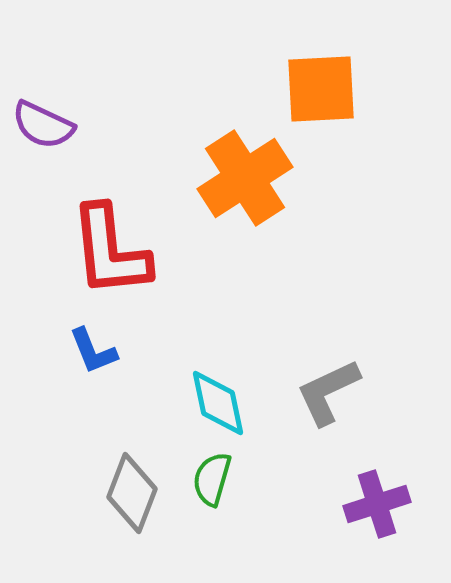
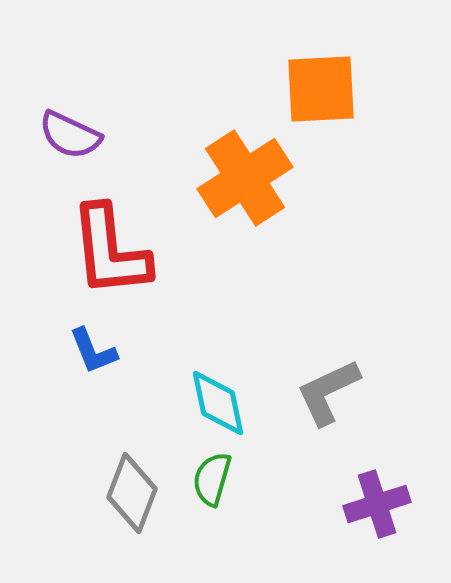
purple semicircle: moved 27 px right, 10 px down
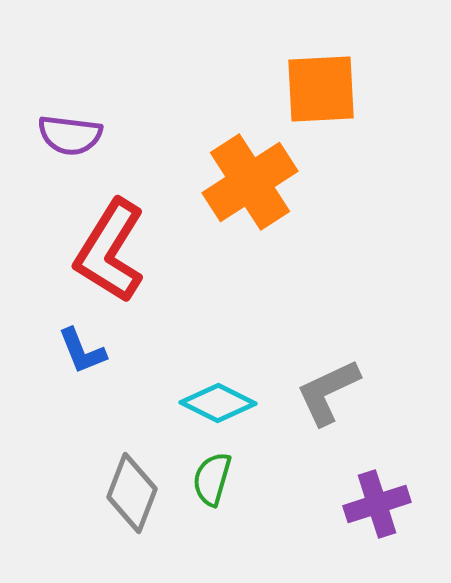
purple semicircle: rotated 18 degrees counterclockwise
orange cross: moved 5 px right, 4 px down
red L-shape: rotated 38 degrees clockwise
blue L-shape: moved 11 px left
cyan diamond: rotated 52 degrees counterclockwise
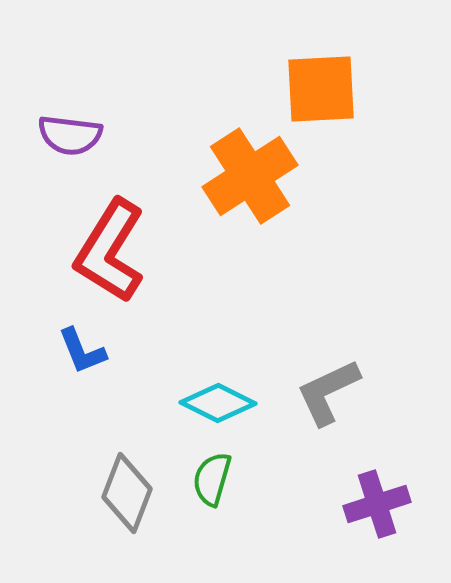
orange cross: moved 6 px up
gray diamond: moved 5 px left
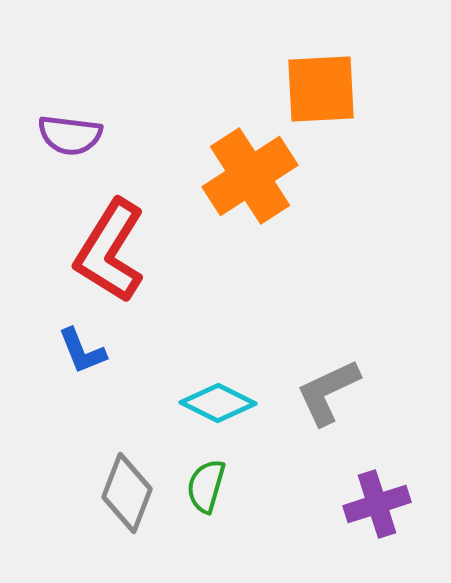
green semicircle: moved 6 px left, 7 px down
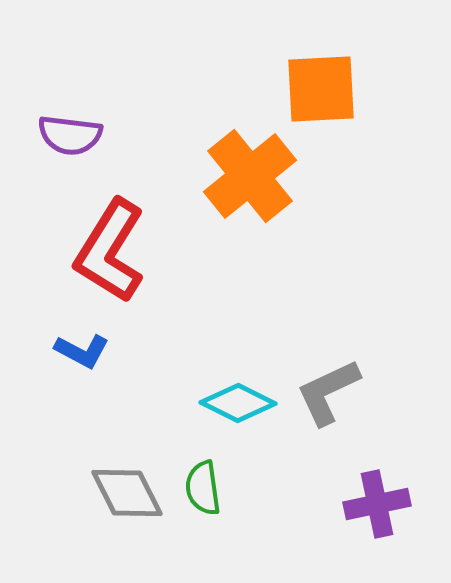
orange cross: rotated 6 degrees counterclockwise
blue L-shape: rotated 40 degrees counterclockwise
cyan diamond: moved 20 px right
green semicircle: moved 3 px left, 2 px down; rotated 24 degrees counterclockwise
gray diamond: rotated 48 degrees counterclockwise
purple cross: rotated 6 degrees clockwise
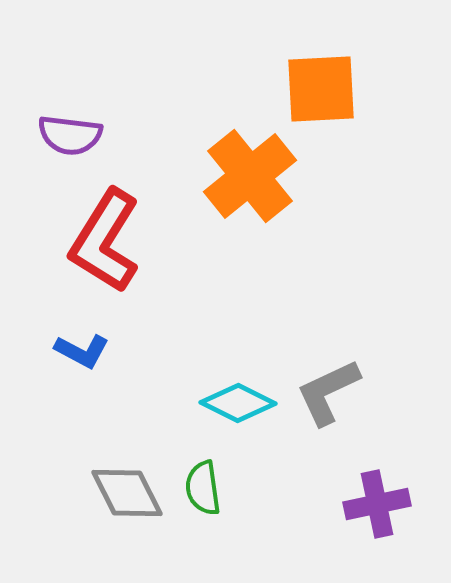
red L-shape: moved 5 px left, 10 px up
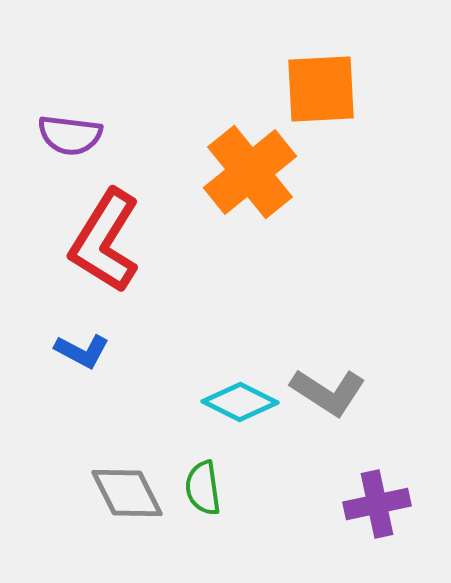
orange cross: moved 4 px up
gray L-shape: rotated 122 degrees counterclockwise
cyan diamond: moved 2 px right, 1 px up
